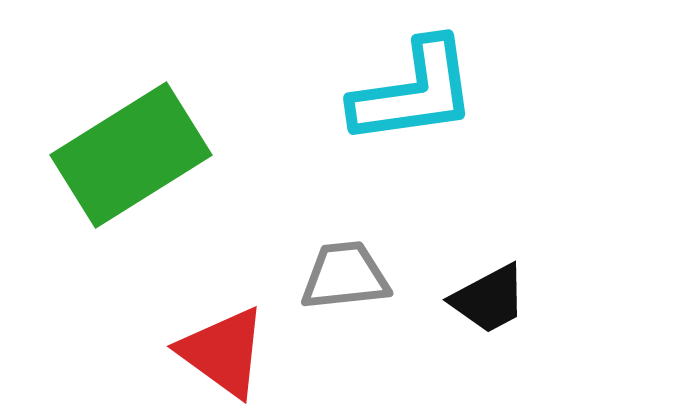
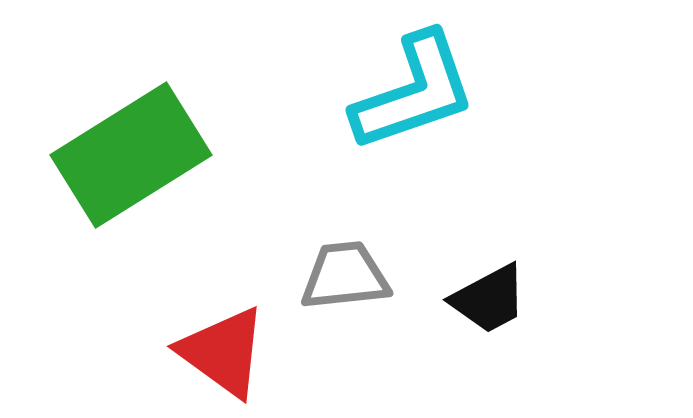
cyan L-shape: rotated 11 degrees counterclockwise
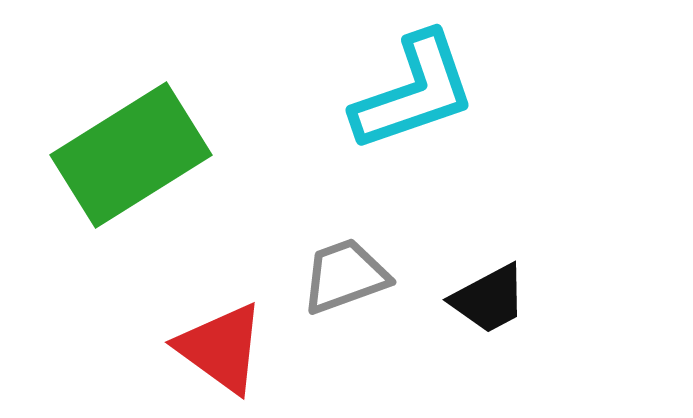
gray trapezoid: rotated 14 degrees counterclockwise
red triangle: moved 2 px left, 4 px up
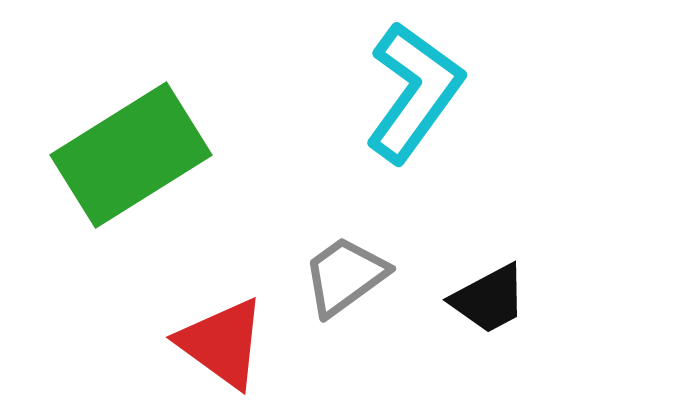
cyan L-shape: rotated 35 degrees counterclockwise
gray trapezoid: rotated 16 degrees counterclockwise
red triangle: moved 1 px right, 5 px up
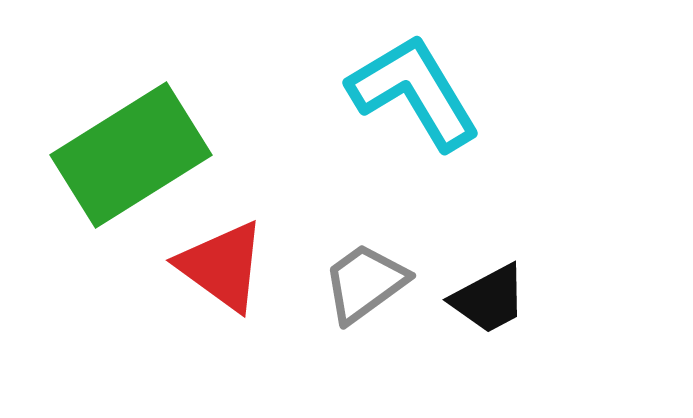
cyan L-shape: rotated 67 degrees counterclockwise
gray trapezoid: moved 20 px right, 7 px down
red triangle: moved 77 px up
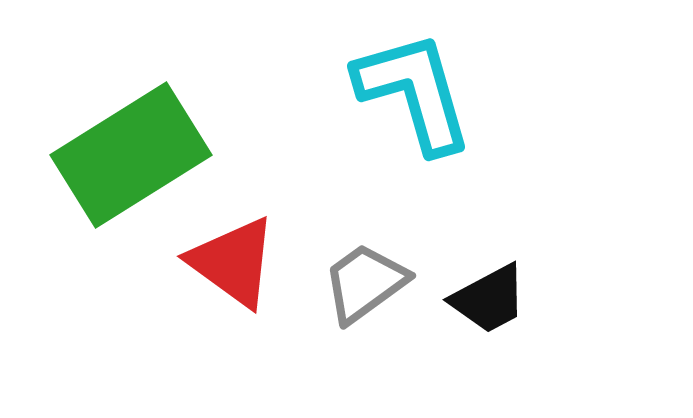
cyan L-shape: rotated 15 degrees clockwise
red triangle: moved 11 px right, 4 px up
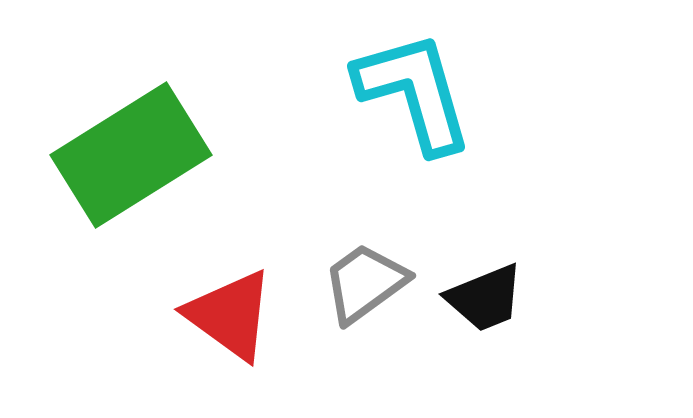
red triangle: moved 3 px left, 53 px down
black trapezoid: moved 4 px left, 1 px up; rotated 6 degrees clockwise
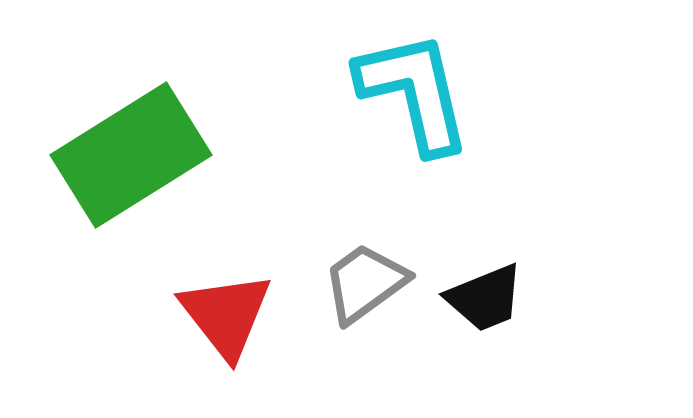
cyan L-shape: rotated 3 degrees clockwise
red triangle: moved 4 px left; rotated 16 degrees clockwise
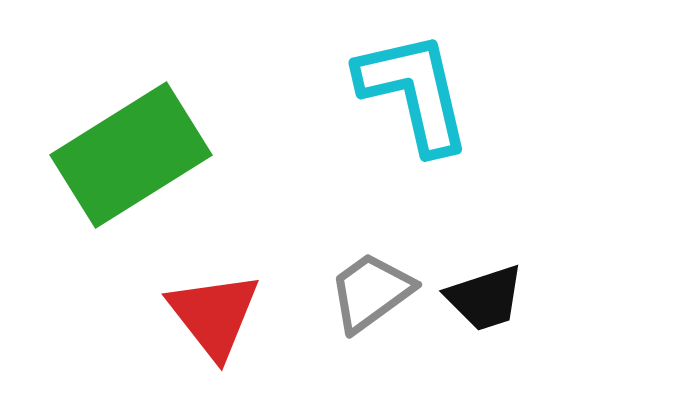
gray trapezoid: moved 6 px right, 9 px down
black trapezoid: rotated 4 degrees clockwise
red triangle: moved 12 px left
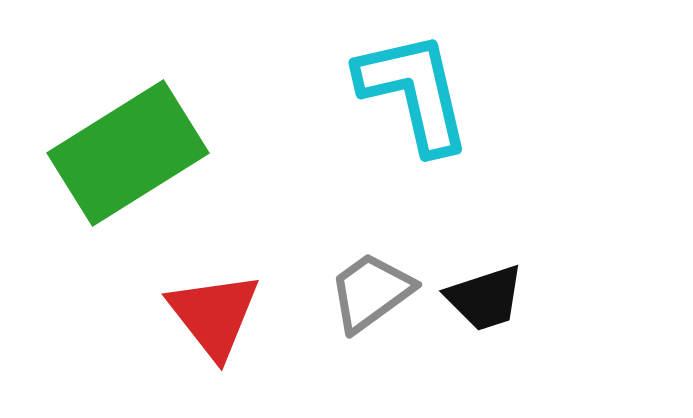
green rectangle: moved 3 px left, 2 px up
